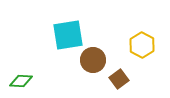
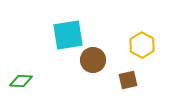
brown square: moved 9 px right, 1 px down; rotated 24 degrees clockwise
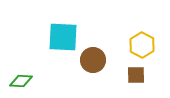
cyan square: moved 5 px left, 2 px down; rotated 12 degrees clockwise
brown square: moved 8 px right, 5 px up; rotated 12 degrees clockwise
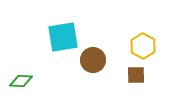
cyan square: rotated 12 degrees counterclockwise
yellow hexagon: moved 1 px right, 1 px down
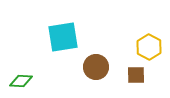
yellow hexagon: moved 6 px right, 1 px down
brown circle: moved 3 px right, 7 px down
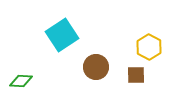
cyan square: moved 1 px left, 2 px up; rotated 24 degrees counterclockwise
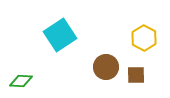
cyan square: moved 2 px left
yellow hexagon: moved 5 px left, 9 px up
brown circle: moved 10 px right
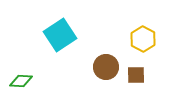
yellow hexagon: moved 1 px left, 1 px down
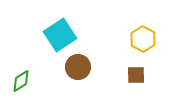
brown circle: moved 28 px left
green diamond: rotated 35 degrees counterclockwise
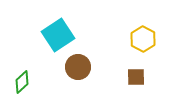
cyan square: moved 2 px left
brown square: moved 2 px down
green diamond: moved 1 px right, 1 px down; rotated 10 degrees counterclockwise
